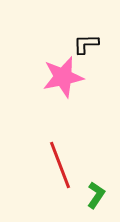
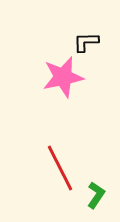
black L-shape: moved 2 px up
red line: moved 3 px down; rotated 6 degrees counterclockwise
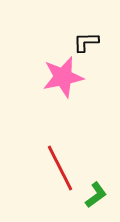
green L-shape: rotated 20 degrees clockwise
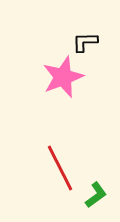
black L-shape: moved 1 px left
pink star: rotated 9 degrees counterclockwise
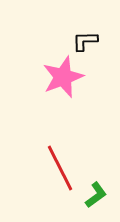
black L-shape: moved 1 px up
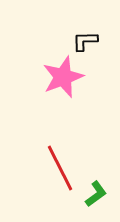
green L-shape: moved 1 px up
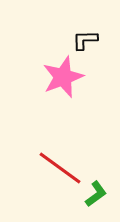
black L-shape: moved 1 px up
red line: rotated 27 degrees counterclockwise
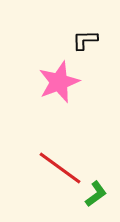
pink star: moved 4 px left, 5 px down
